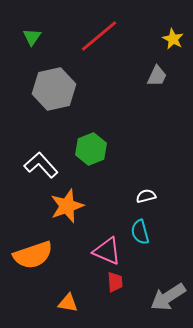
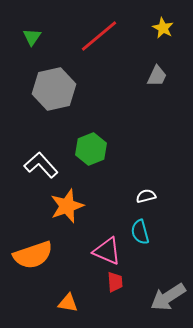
yellow star: moved 10 px left, 11 px up
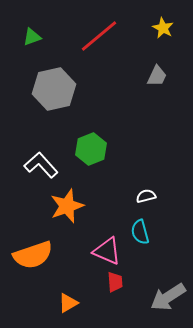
green triangle: rotated 36 degrees clockwise
orange triangle: rotated 40 degrees counterclockwise
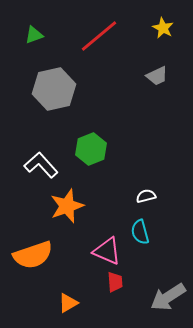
green triangle: moved 2 px right, 2 px up
gray trapezoid: rotated 40 degrees clockwise
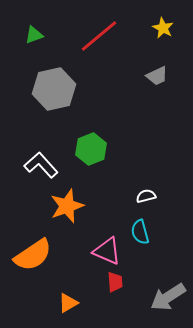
orange semicircle: rotated 15 degrees counterclockwise
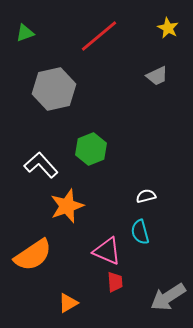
yellow star: moved 5 px right
green triangle: moved 9 px left, 2 px up
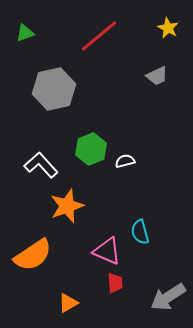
white semicircle: moved 21 px left, 35 px up
red trapezoid: moved 1 px down
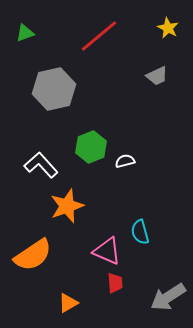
green hexagon: moved 2 px up
